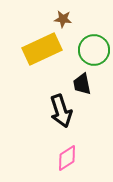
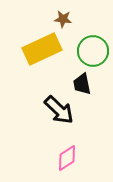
green circle: moved 1 px left, 1 px down
black arrow: moved 2 px left, 1 px up; rotated 28 degrees counterclockwise
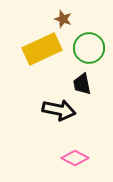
brown star: rotated 12 degrees clockwise
green circle: moved 4 px left, 3 px up
black arrow: rotated 32 degrees counterclockwise
pink diamond: moved 8 px right; rotated 60 degrees clockwise
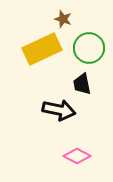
pink diamond: moved 2 px right, 2 px up
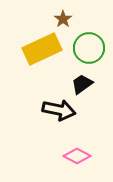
brown star: rotated 18 degrees clockwise
black trapezoid: rotated 65 degrees clockwise
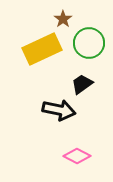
green circle: moved 5 px up
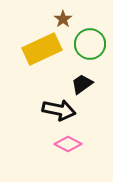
green circle: moved 1 px right, 1 px down
pink diamond: moved 9 px left, 12 px up
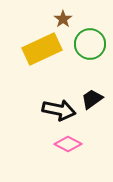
black trapezoid: moved 10 px right, 15 px down
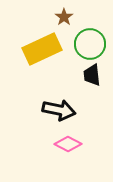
brown star: moved 1 px right, 2 px up
black trapezoid: moved 24 px up; rotated 60 degrees counterclockwise
